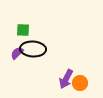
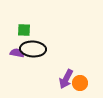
green square: moved 1 px right
purple semicircle: rotated 56 degrees clockwise
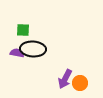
green square: moved 1 px left
purple arrow: moved 1 px left
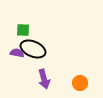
black ellipse: rotated 20 degrees clockwise
purple arrow: moved 21 px left; rotated 42 degrees counterclockwise
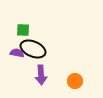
purple arrow: moved 3 px left, 4 px up; rotated 12 degrees clockwise
orange circle: moved 5 px left, 2 px up
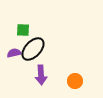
black ellipse: rotated 70 degrees counterclockwise
purple semicircle: moved 3 px left; rotated 24 degrees counterclockwise
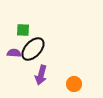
purple semicircle: rotated 16 degrees clockwise
purple arrow: rotated 18 degrees clockwise
orange circle: moved 1 px left, 3 px down
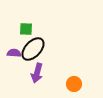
green square: moved 3 px right, 1 px up
purple arrow: moved 4 px left, 2 px up
